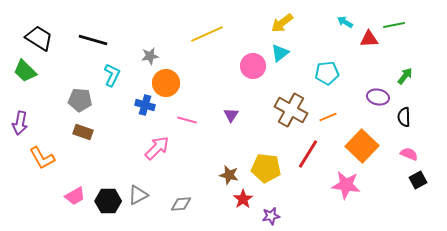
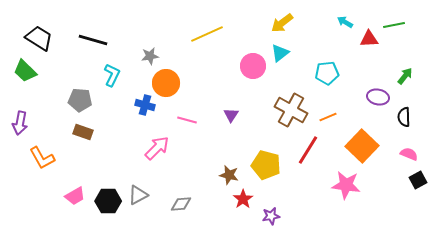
red line: moved 4 px up
yellow pentagon: moved 3 px up; rotated 8 degrees clockwise
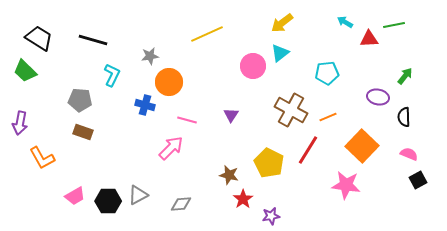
orange circle: moved 3 px right, 1 px up
pink arrow: moved 14 px right
yellow pentagon: moved 3 px right, 2 px up; rotated 12 degrees clockwise
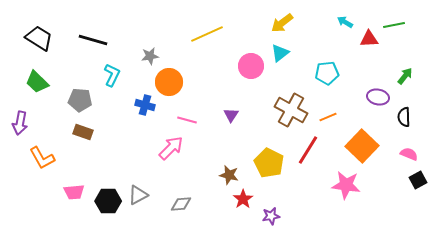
pink circle: moved 2 px left
green trapezoid: moved 12 px right, 11 px down
pink trapezoid: moved 1 px left, 4 px up; rotated 25 degrees clockwise
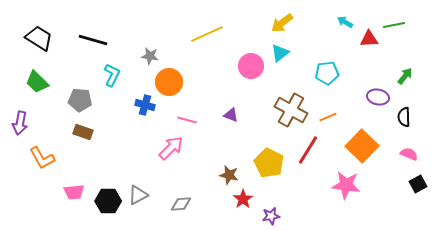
gray star: rotated 18 degrees clockwise
purple triangle: rotated 42 degrees counterclockwise
black square: moved 4 px down
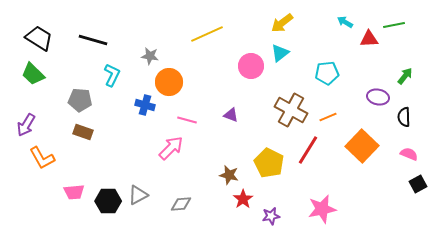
green trapezoid: moved 4 px left, 8 px up
purple arrow: moved 6 px right, 2 px down; rotated 20 degrees clockwise
pink star: moved 24 px left, 24 px down; rotated 20 degrees counterclockwise
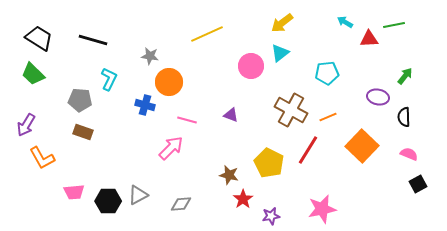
cyan L-shape: moved 3 px left, 4 px down
